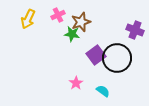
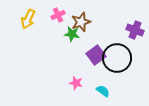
pink star: rotated 24 degrees counterclockwise
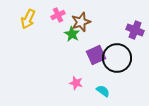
green star: rotated 21 degrees clockwise
purple square: rotated 12 degrees clockwise
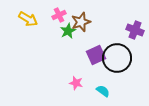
pink cross: moved 1 px right
yellow arrow: rotated 84 degrees counterclockwise
green star: moved 4 px left, 3 px up; rotated 14 degrees clockwise
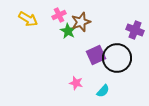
green star: rotated 14 degrees counterclockwise
cyan semicircle: rotated 96 degrees clockwise
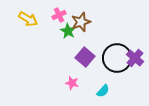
purple cross: moved 28 px down; rotated 18 degrees clockwise
purple square: moved 11 px left, 2 px down; rotated 24 degrees counterclockwise
pink star: moved 4 px left
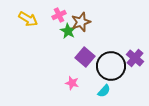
black circle: moved 6 px left, 8 px down
cyan semicircle: moved 1 px right
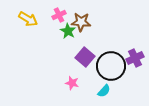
brown star: rotated 24 degrees clockwise
purple cross: rotated 24 degrees clockwise
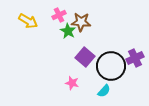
yellow arrow: moved 2 px down
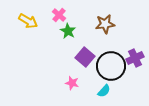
pink cross: rotated 24 degrees counterclockwise
brown star: moved 24 px right, 2 px down; rotated 12 degrees counterclockwise
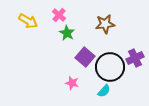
green star: moved 1 px left, 2 px down
black circle: moved 1 px left, 1 px down
